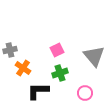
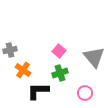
pink square: moved 2 px right, 1 px down; rotated 24 degrees counterclockwise
gray triangle: moved 1 px down
orange cross: moved 2 px down
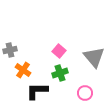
black L-shape: moved 1 px left
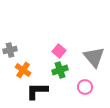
green cross: moved 3 px up
pink circle: moved 6 px up
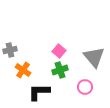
black L-shape: moved 2 px right, 1 px down
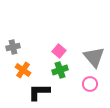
gray cross: moved 3 px right, 3 px up
pink circle: moved 5 px right, 3 px up
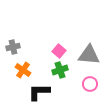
gray triangle: moved 5 px left, 2 px up; rotated 45 degrees counterclockwise
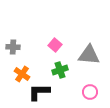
gray cross: rotated 16 degrees clockwise
pink square: moved 4 px left, 6 px up
orange cross: moved 1 px left, 4 px down
pink circle: moved 8 px down
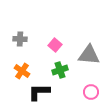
gray cross: moved 7 px right, 8 px up
orange cross: moved 3 px up
pink circle: moved 1 px right
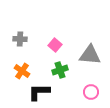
gray triangle: moved 1 px right
